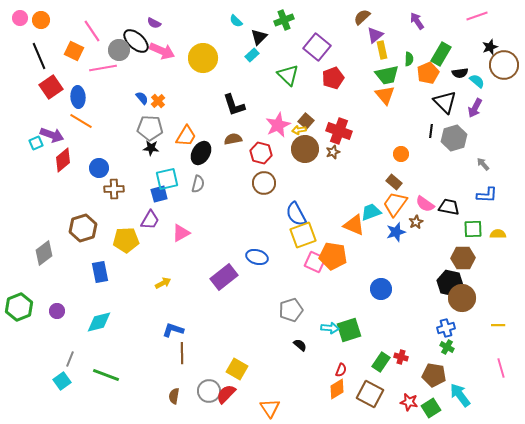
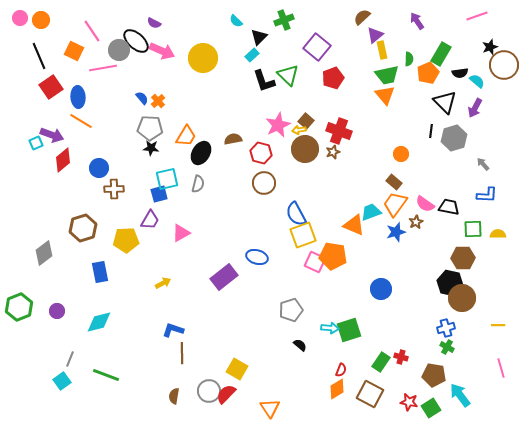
black L-shape at (234, 105): moved 30 px right, 24 px up
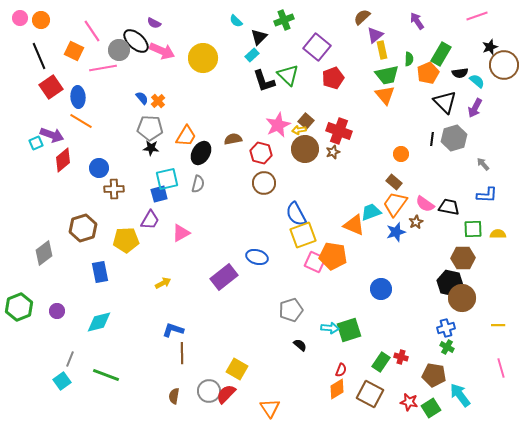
black line at (431, 131): moved 1 px right, 8 px down
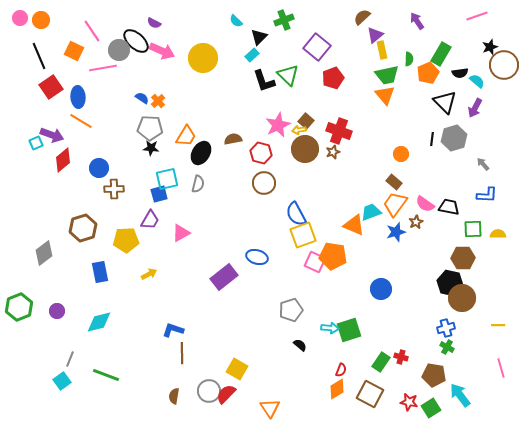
blue semicircle at (142, 98): rotated 16 degrees counterclockwise
yellow arrow at (163, 283): moved 14 px left, 9 px up
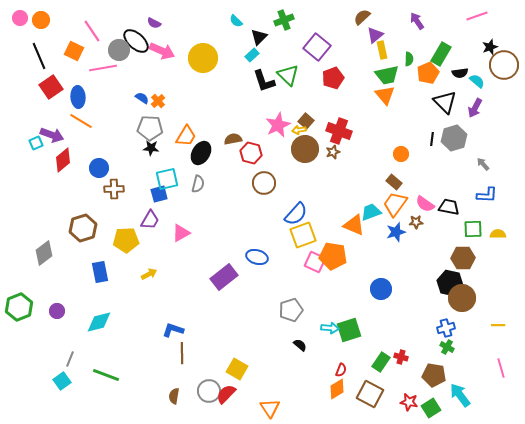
red hexagon at (261, 153): moved 10 px left
blue semicircle at (296, 214): rotated 110 degrees counterclockwise
brown star at (416, 222): rotated 24 degrees clockwise
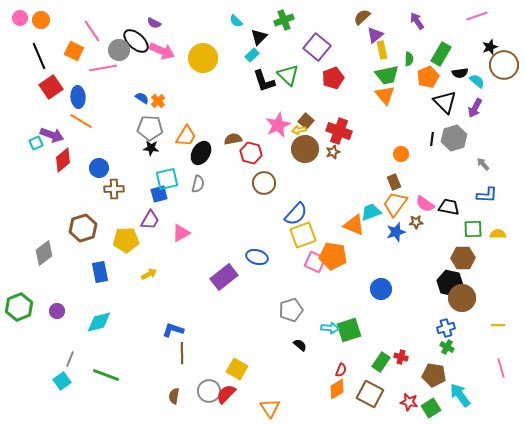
orange pentagon at (428, 73): moved 4 px down
brown rectangle at (394, 182): rotated 28 degrees clockwise
